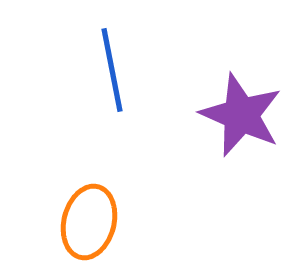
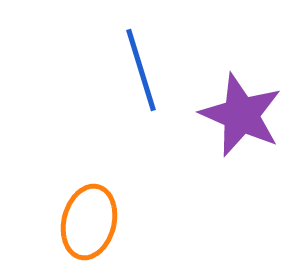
blue line: moved 29 px right; rotated 6 degrees counterclockwise
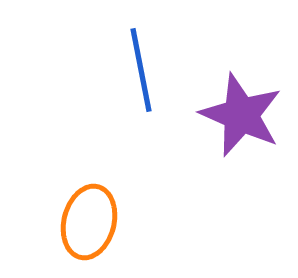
blue line: rotated 6 degrees clockwise
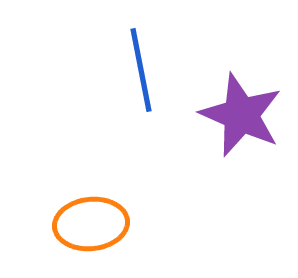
orange ellipse: moved 2 px right, 2 px down; rotated 70 degrees clockwise
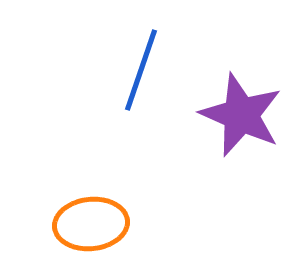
blue line: rotated 30 degrees clockwise
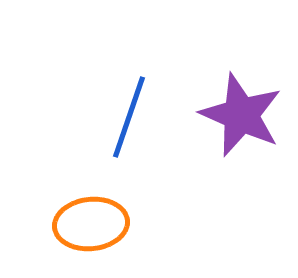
blue line: moved 12 px left, 47 px down
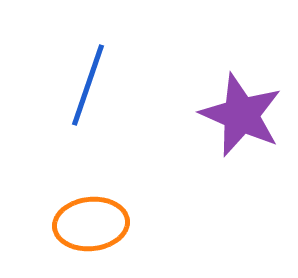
blue line: moved 41 px left, 32 px up
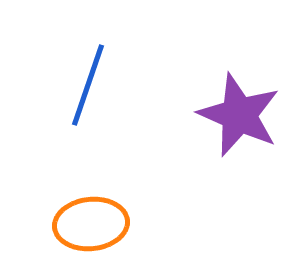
purple star: moved 2 px left
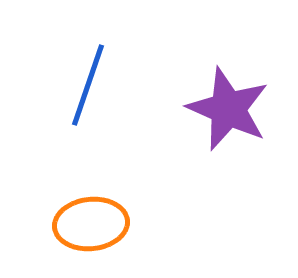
purple star: moved 11 px left, 6 px up
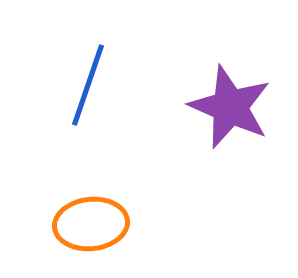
purple star: moved 2 px right, 2 px up
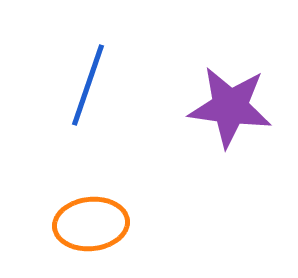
purple star: rotated 16 degrees counterclockwise
